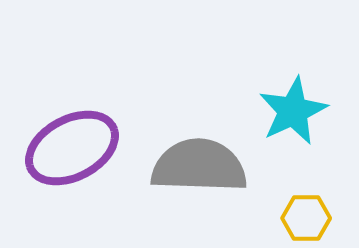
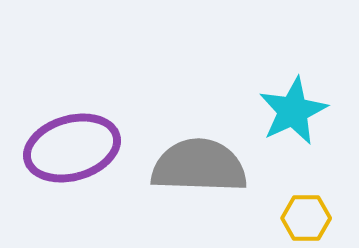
purple ellipse: rotated 12 degrees clockwise
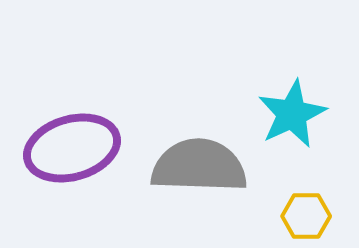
cyan star: moved 1 px left, 3 px down
yellow hexagon: moved 2 px up
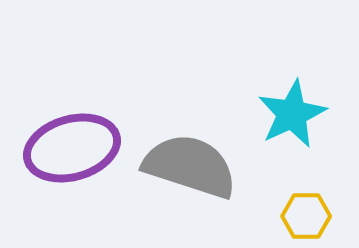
gray semicircle: moved 9 px left; rotated 16 degrees clockwise
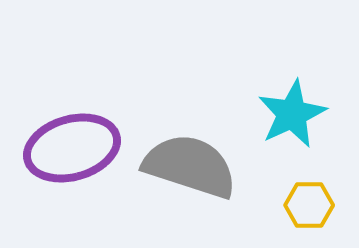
yellow hexagon: moved 3 px right, 11 px up
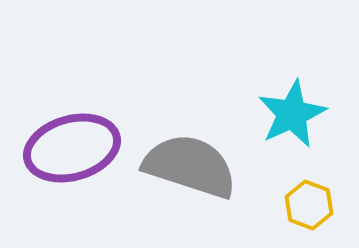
yellow hexagon: rotated 21 degrees clockwise
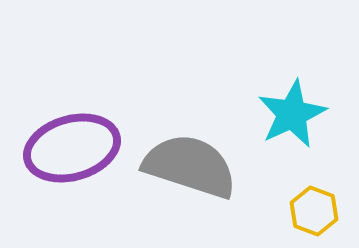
yellow hexagon: moved 5 px right, 6 px down
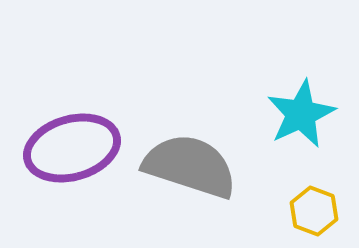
cyan star: moved 9 px right
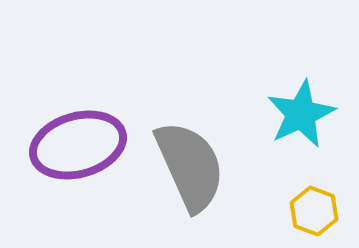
purple ellipse: moved 6 px right, 3 px up
gray semicircle: rotated 48 degrees clockwise
